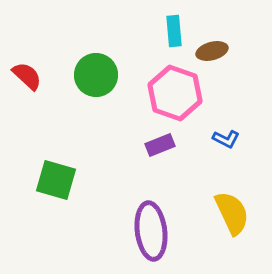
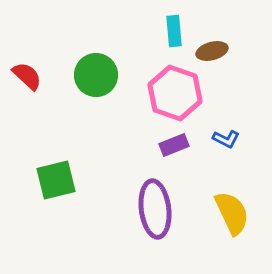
purple rectangle: moved 14 px right
green square: rotated 30 degrees counterclockwise
purple ellipse: moved 4 px right, 22 px up
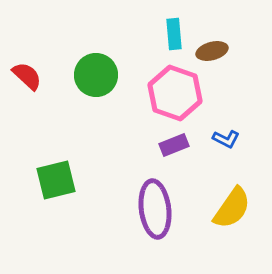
cyan rectangle: moved 3 px down
yellow semicircle: moved 5 px up; rotated 60 degrees clockwise
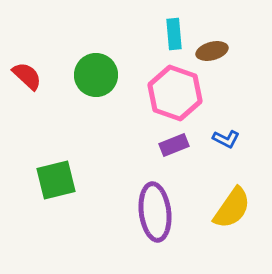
purple ellipse: moved 3 px down
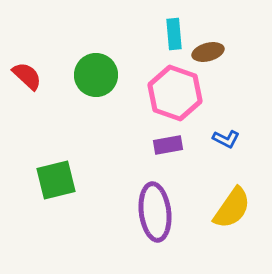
brown ellipse: moved 4 px left, 1 px down
purple rectangle: moved 6 px left; rotated 12 degrees clockwise
